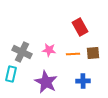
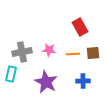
gray cross: rotated 36 degrees counterclockwise
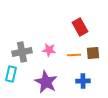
orange line: moved 1 px right, 1 px down
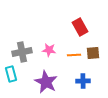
cyan rectangle: rotated 28 degrees counterclockwise
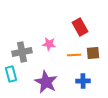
pink star: moved 6 px up
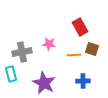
brown square: moved 1 px left, 4 px up; rotated 24 degrees clockwise
purple star: moved 2 px left, 1 px down
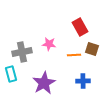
purple star: rotated 15 degrees clockwise
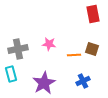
red rectangle: moved 13 px right, 13 px up; rotated 18 degrees clockwise
gray cross: moved 4 px left, 3 px up
blue cross: rotated 24 degrees counterclockwise
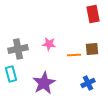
brown square: rotated 24 degrees counterclockwise
blue cross: moved 5 px right, 2 px down
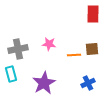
red rectangle: rotated 12 degrees clockwise
